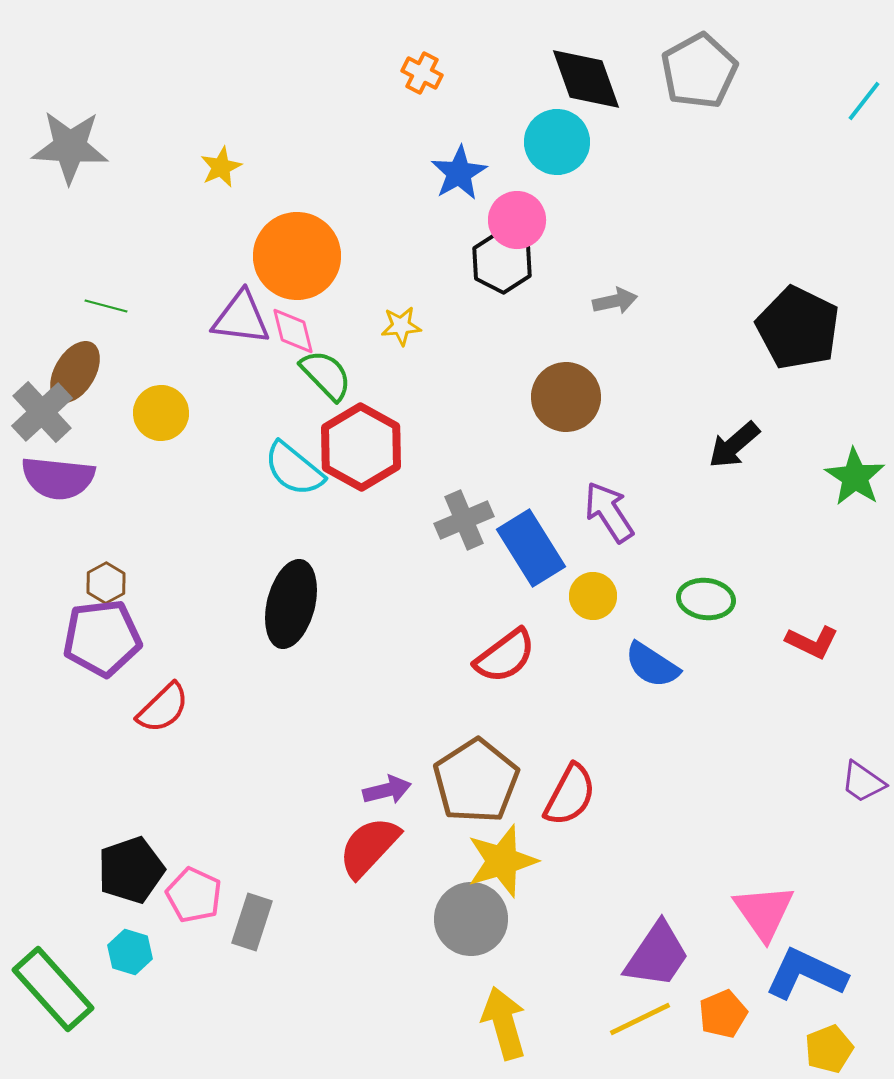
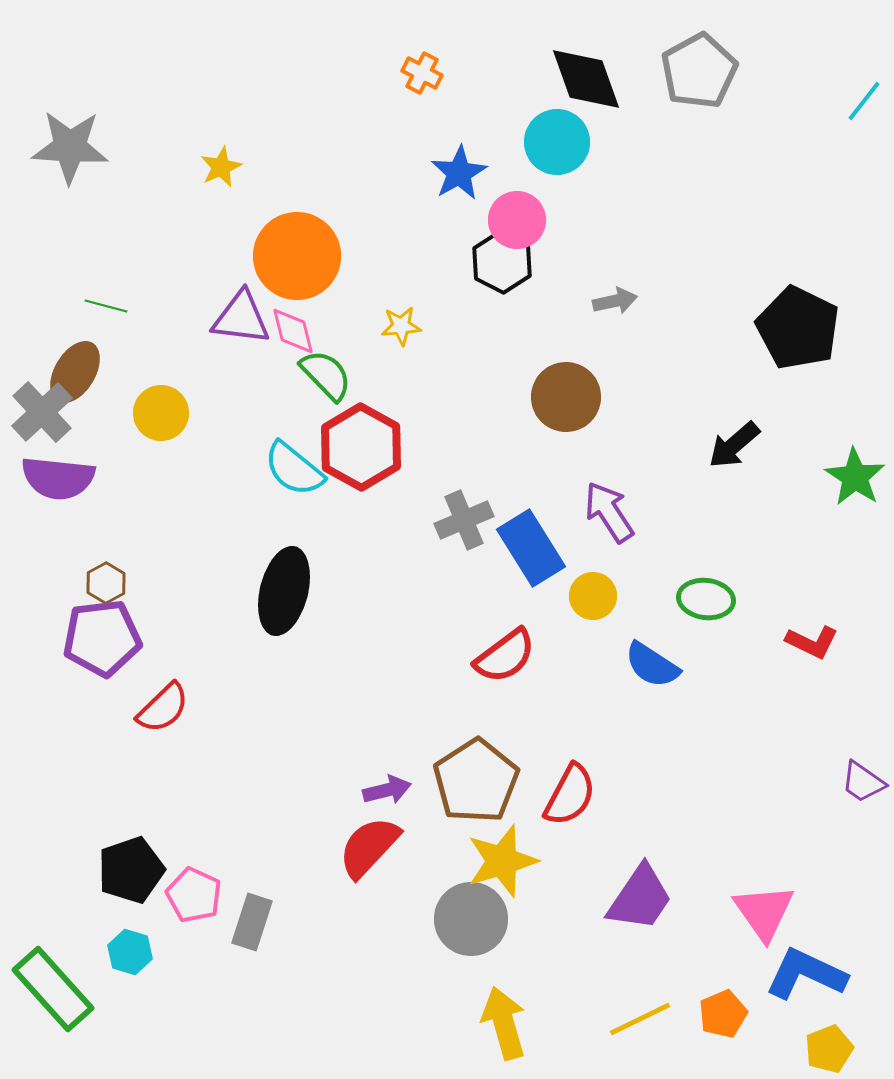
black ellipse at (291, 604): moved 7 px left, 13 px up
purple trapezoid at (657, 955): moved 17 px left, 57 px up
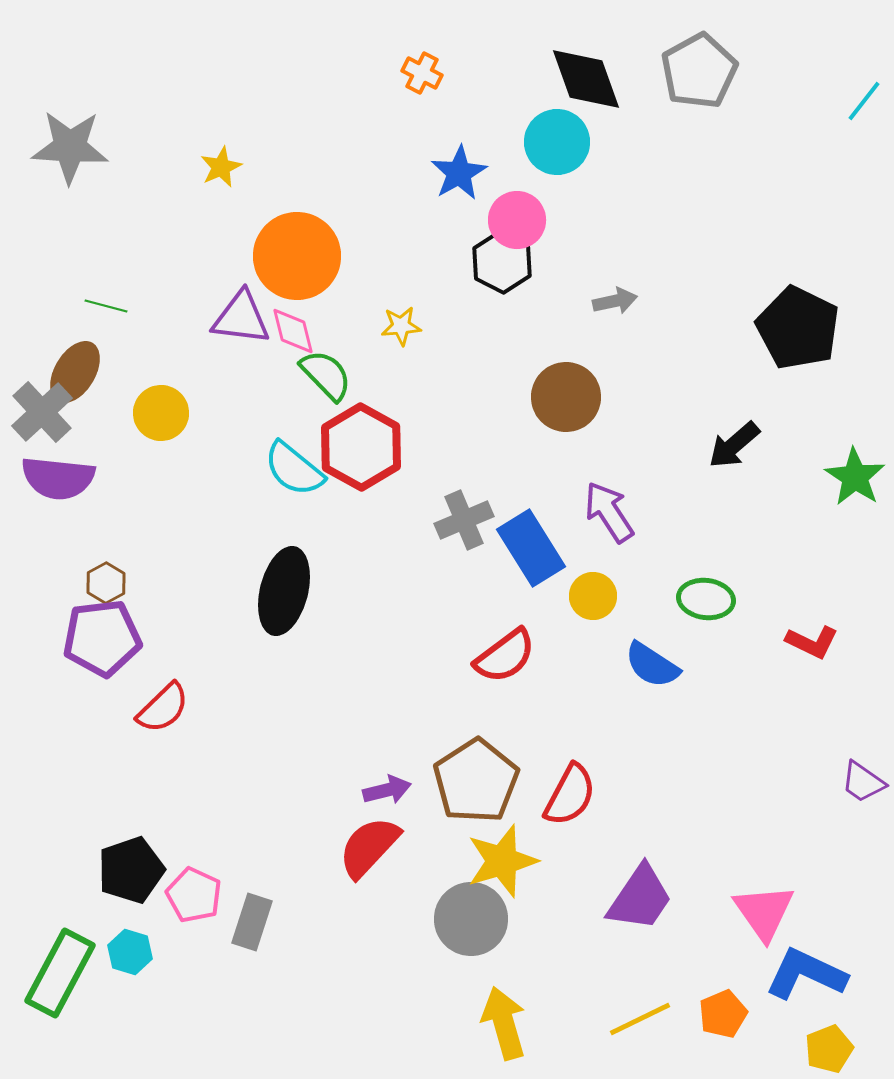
green rectangle at (53, 989): moved 7 px right, 16 px up; rotated 70 degrees clockwise
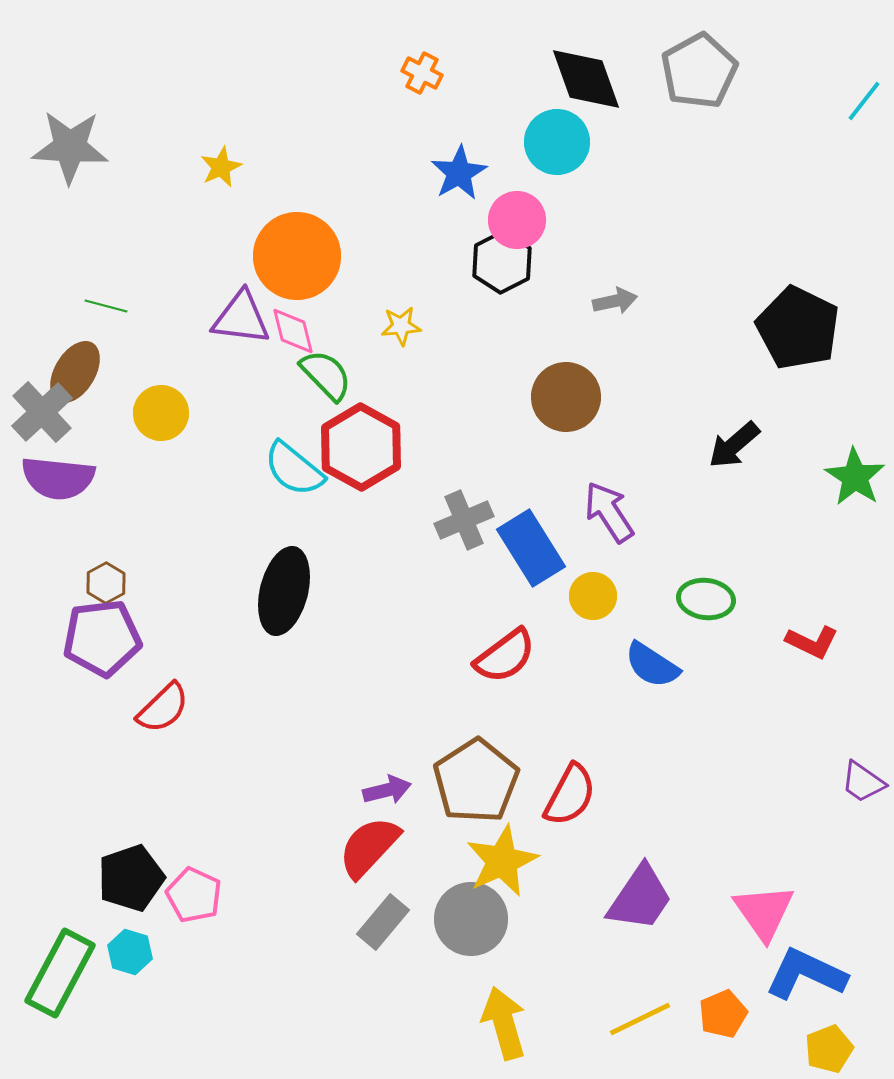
black hexagon at (502, 262): rotated 6 degrees clockwise
yellow star at (502, 861): rotated 8 degrees counterclockwise
black pentagon at (131, 870): moved 8 px down
gray rectangle at (252, 922): moved 131 px right; rotated 22 degrees clockwise
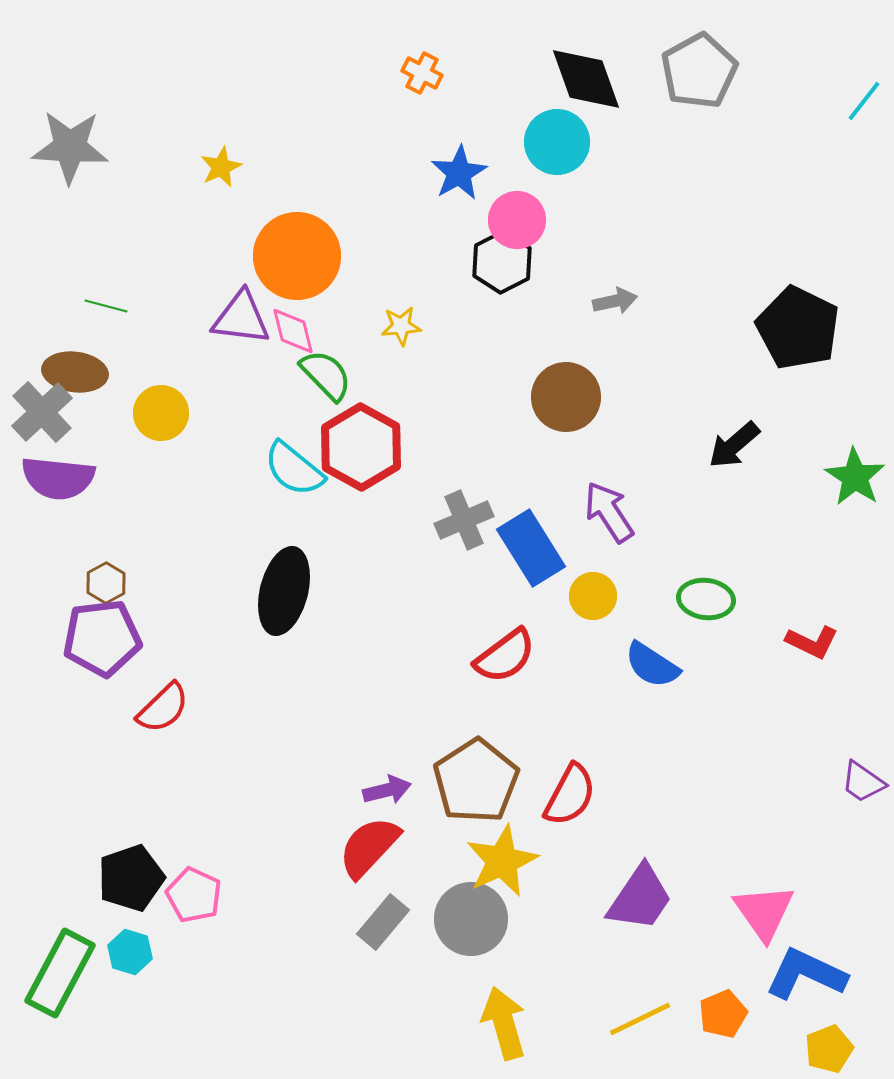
brown ellipse at (75, 372): rotated 66 degrees clockwise
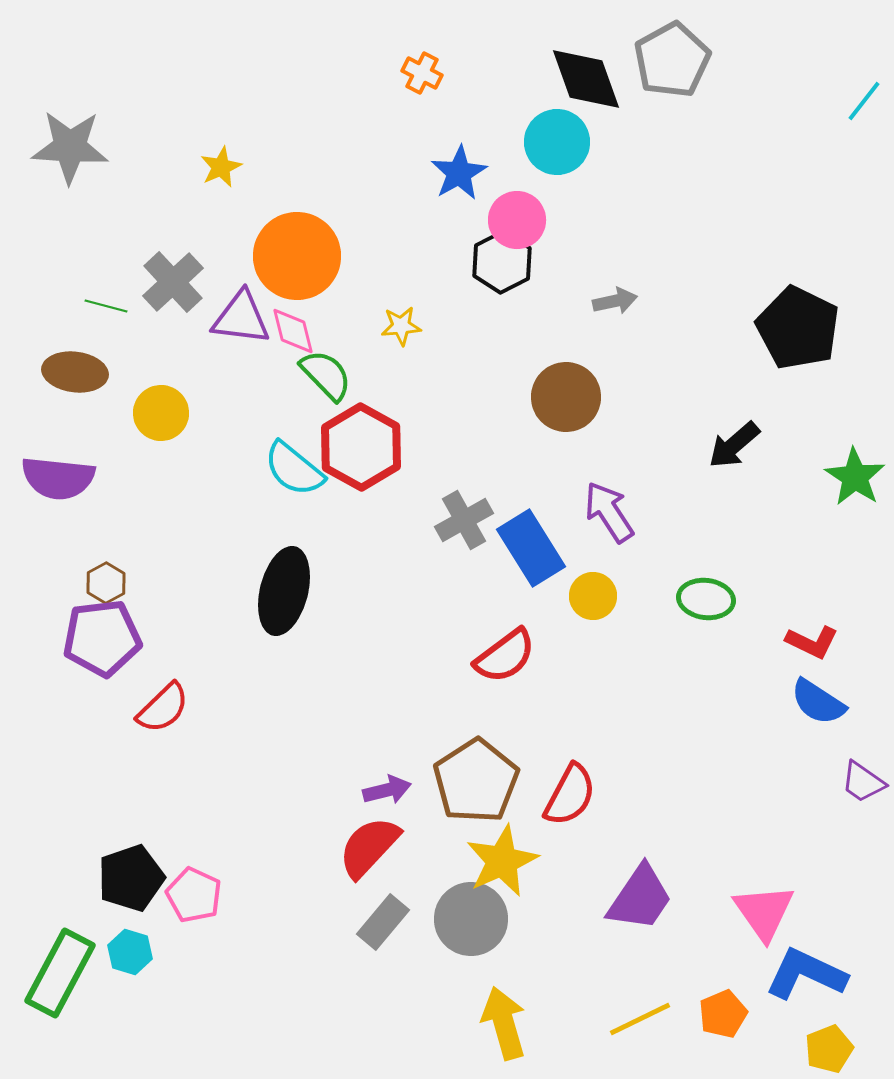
gray pentagon at (699, 71): moved 27 px left, 11 px up
gray cross at (42, 412): moved 131 px right, 130 px up
gray cross at (464, 520): rotated 6 degrees counterclockwise
blue semicircle at (652, 665): moved 166 px right, 37 px down
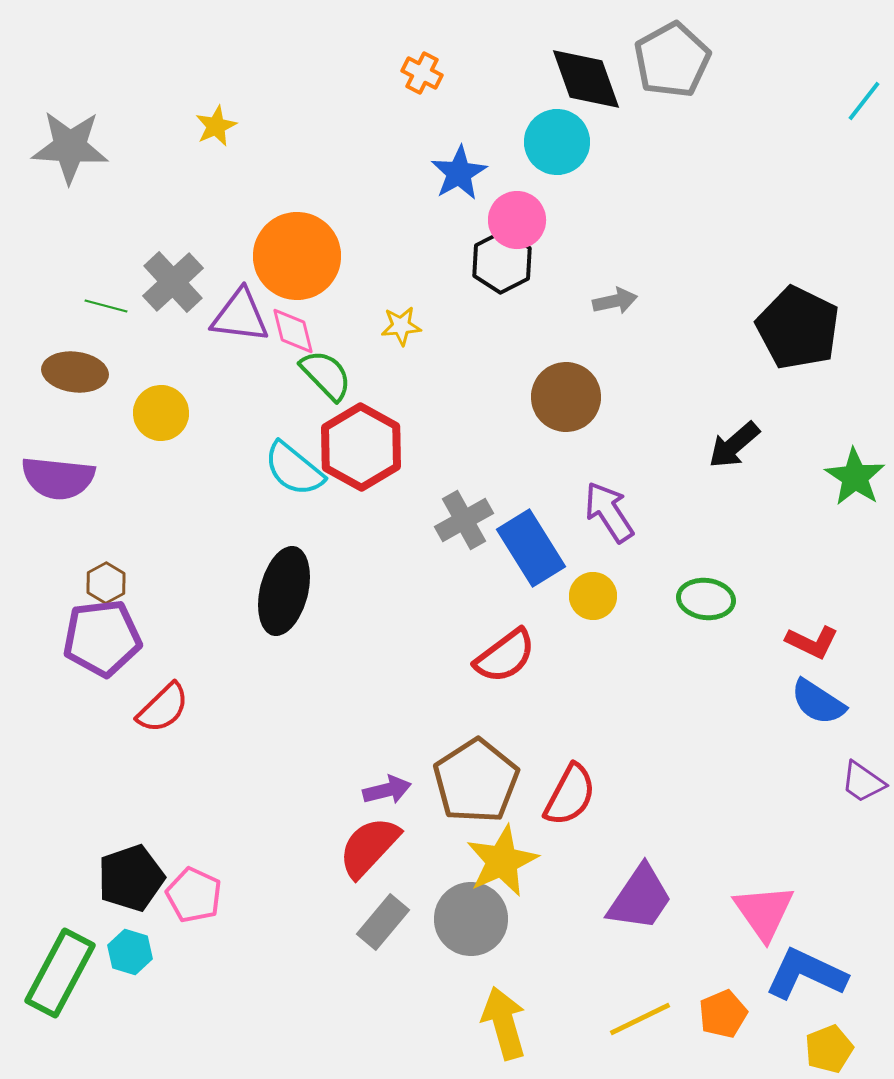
yellow star at (221, 167): moved 5 px left, 41 px up
purple triangle at (241, 318): moved 1 px left, 2 px up
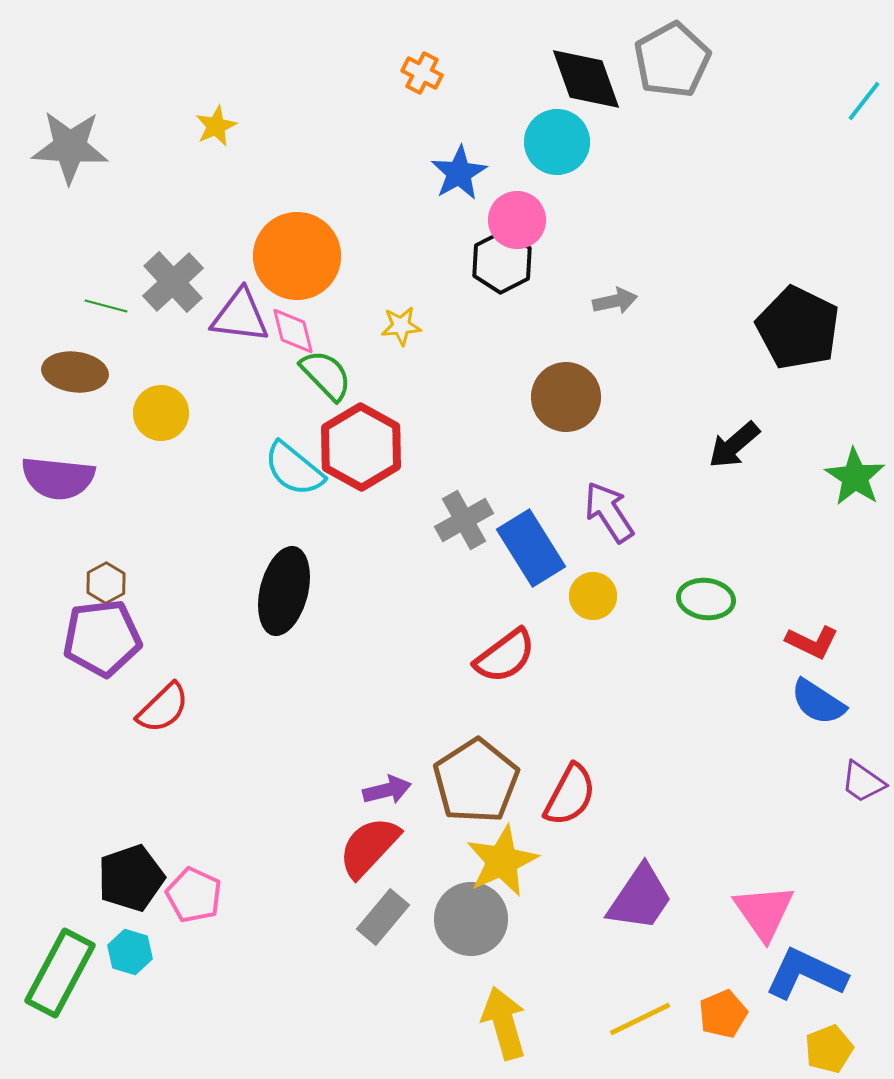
gray rectangle at (383, 922): moved 5 px up
